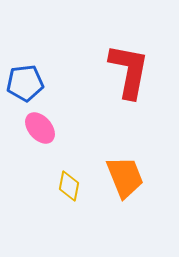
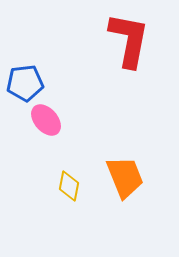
red L-shape: moved 31 px up
pink ellipse: moved 6 px right, 8 px up
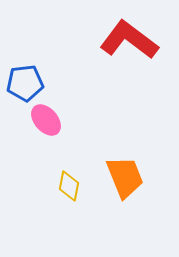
red L-shape: rotated 64 degrees counterclockwise
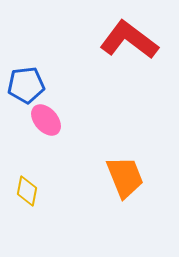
blue pentagon: moved 1 px right, 2 px down
yellow diamond: moved 42 px left, 5 px down
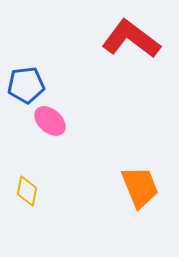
red L-shape: moved 2 px right, 1 px up
pink ellipse: moved 4 px right, 1 px down; rotated 8 degrees counterclockwise
orange trapezoid: moved 15 px right, 10 px down
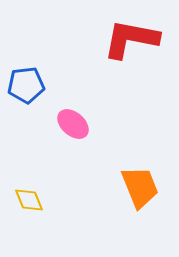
red L-shape: rotated 26 degrees counterclockwise
pink ellipse: moved 23 px right, 3 px down
yellow diamond: moved 2 px right, 9 px down; rotated 32 degrees counterclockwise
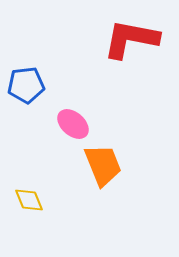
orange trapezoid: moved 37 px left, 22 px up
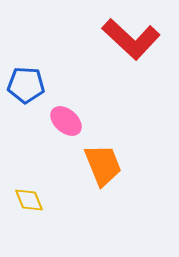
red L-shape: rotated 148 degrees counterclockwise
blue pentagon: rotated 9 degrees clockwise
pink ellipse: moved 7 px left, 3 px up
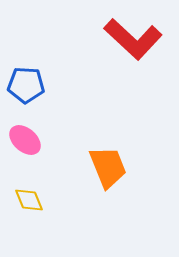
red L-shape: moved 2 px right
pink ellipse: moved 41 px left, 19 px down
orange trapezoid: moved 5 px right, 2 px down
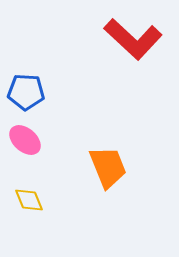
blue pentagon: moved 7 px down
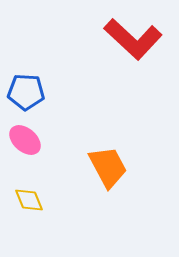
orange trapezoid: rotated 6 degrees counterclockwise
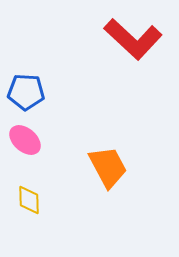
yellow diamond: rotated 20 degrees clockwise
